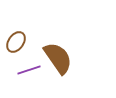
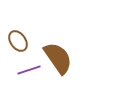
brown ellipse: moved 2 px right, 1 px up; rotated 70 degrees counterclockwise
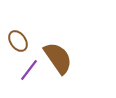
purple line: rotated 35 degrees counterclockwise
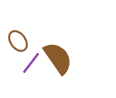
purple line: moved 2 px right, 7 px up
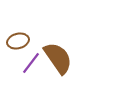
brown ellipse: rotated 70 degrees counterclockwise
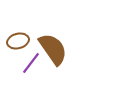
brown semicircle: moved 5 px left, 9 px up
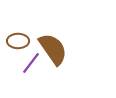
brown ellipse: rotated 15 degrees clockwise
